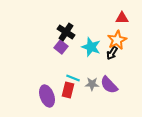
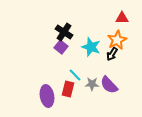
black cross: moved 2 px left
black arrow: moved 1 px down
cyan line: moved 2 px right, 3 px up; rotated 24 degrees clockwise
red rectangle: moved 1 px up
purple ellipse: rotated 10 degrees clockwise
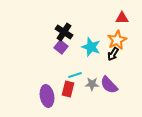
black arrow: moved 1 px right
cyan line: rotated 64 degrees counterclockwise
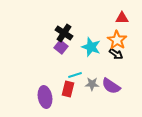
black cross: moved 1 px down
orange star: rotated 12 degrees counterclockwise
black arrow: moved 3 px right; rotated 88 degrees counterclockwise
purple semicircle: moved 2 px right, 1 px down; rotated 12 degrees counterclockwise
purple ellipse: moved 2 px left, 1 px down
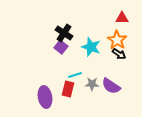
black arrow: moved 3 px right
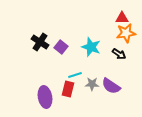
black cross: moved 24 px left, 9 px down
orange star: moved 9 px right, 7 px up; rotated 30 degrees clockwise
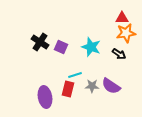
purple square: rotated 16 degrees counterclockwise
gray star: moved 2 px down
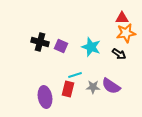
black cross: rotated 18 degrees counterclockwise
purple square: moved 1 px up
gray star: moved 1 px right, 1 px down
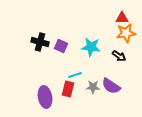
cyan star: rotated 12 degrees counterclockwise
black arrow: moved 2 px down
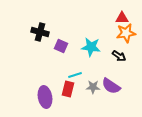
black cross: moved 10 px up
